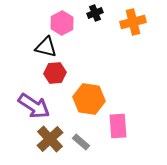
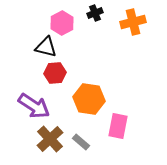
pink rectangle: rotated 15 degrees clockwise
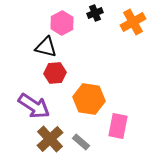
orange cross: rotated 15 degrees counterclockwise
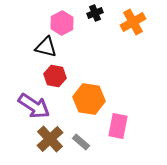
red hexagon: moved 3 px down; rotated 15 degrees clockwise
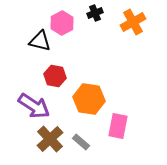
black triangle: moved 6 px left, 6 px up
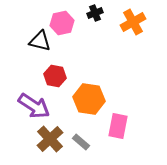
pink hexagon: rotated 15 degrees clockwise
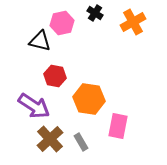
black cross: rotated 35 degrees counterclockwise
gray rectangle: rotated 18 degrees clockwise
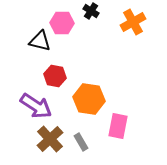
black cross: moved 4 px left, 2 px up
pink hexagon: rotated 15 degrees clockwise
purple arrow: moved 2 px right
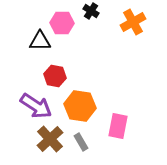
black triangle: rotated 15 degrees counterclockwise
orange hexagon: moved 9 px left, 7 px down
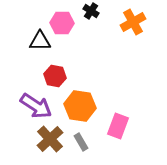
pink rectangle: rotated 10 degrees clockwise
